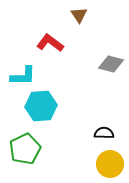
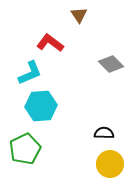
gray diamond: rotated 30 degrees clockwise
cyan L-shape: moved 7 px right, 3 px up; rotated 24 degrees counterclockwise
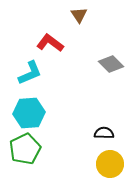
cyan hexagon: moved 12 px left, 7 px down
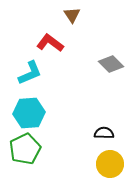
brown triangle: moved 7 px left
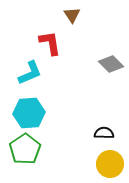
red L-shape: rotated 44 degrees clockwise
green pentagon: rotated 8 degrees counterclockwise
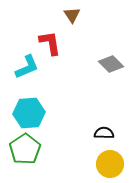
cyan L-shape: moved 3 px left, 6 px up
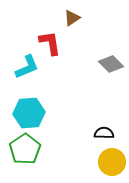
brown triangle: moved 3 px down; rotated 30 degrees clockwise
yellow circle: moved 2 px right, 2 px up
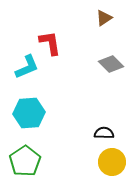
brown triangle: moved 32 px right
green pentagon: moved 12 px down
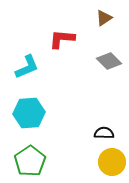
red L-shape: moved 12 px right, 4 px up; rotated 76 degrees counterclockwise
gray diamond: moved 2 px left, 3 px up
green pentagon: moved 5 px right
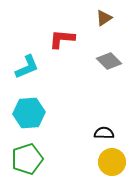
green pentagon: moved 3 px left, 2 px up; rotated 16 degrees clockwise
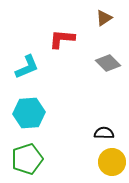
gray diamond: moved 1 px left, 2 px down
